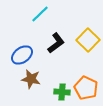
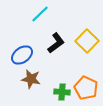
yellow square: moved 1 px left, 1 px down
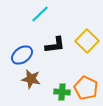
black L-shape: moved 1 px left, 2 px down; rotated 30 degrees clockwise
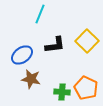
cyan line: rotated 24 degrees counterclockwise
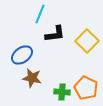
black L-shape: moved 11 px up
brown star: moved 1 px right, 1 px up
